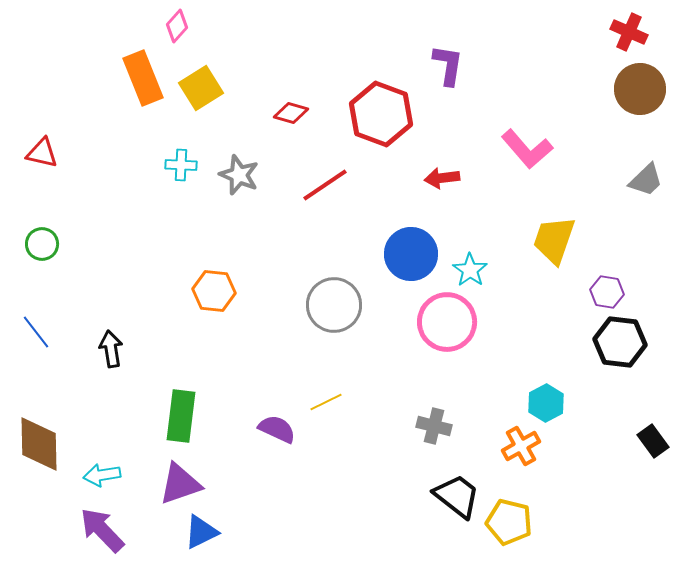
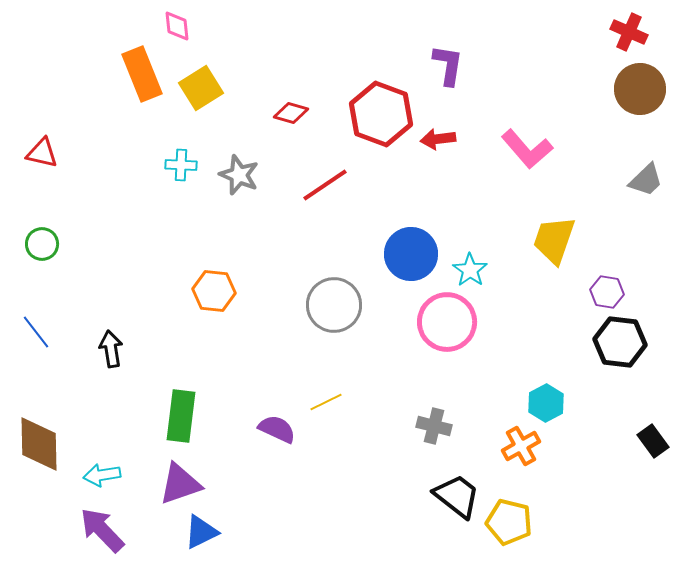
pink diamond: rotated 48 degrees counterclockwise
orange rectangle: moved 1 px left, 4 px up
red arrow: moved 4 px left, 39 px up
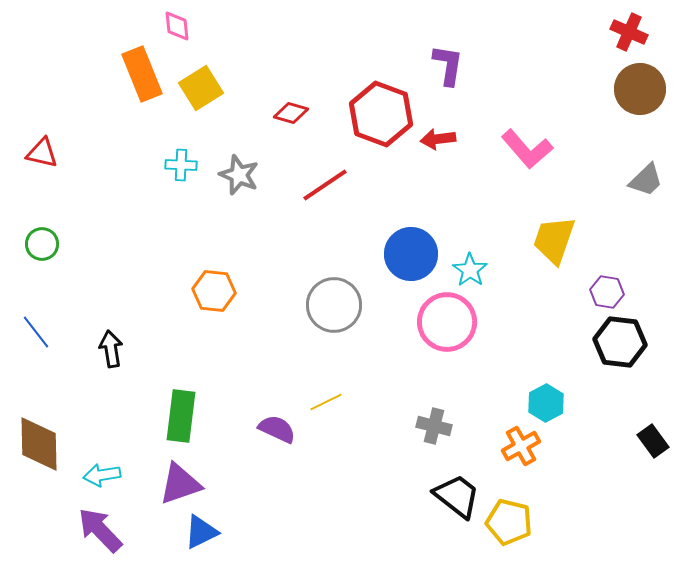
purple arrow: moved 2 px left
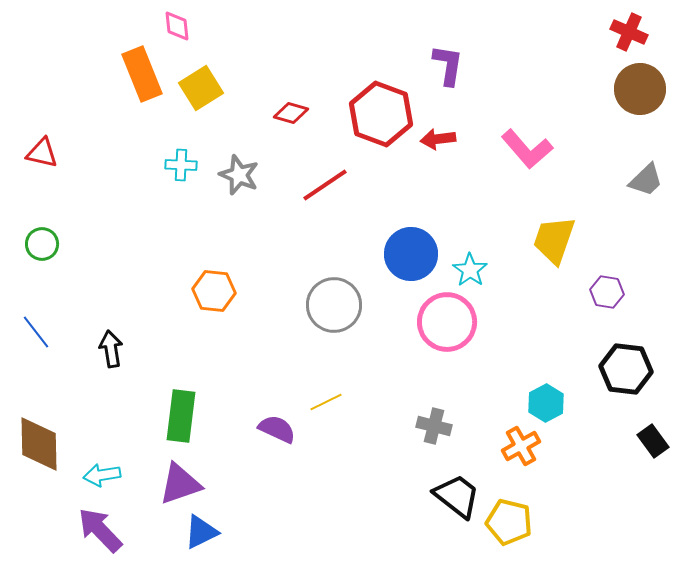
black hexagon: moved 6 px right, 27 px down
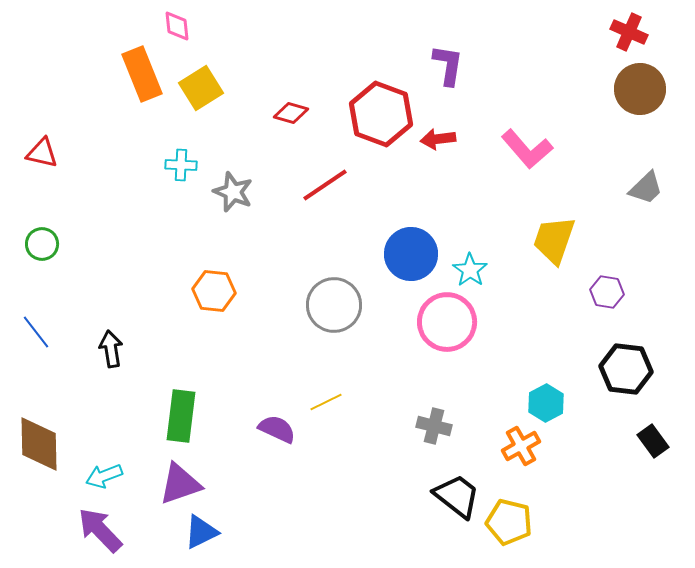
gray star: moved 6 px left, 17 px down
gray trapezoid: moved 8 px down
cyan arrow: moved 2 px right, 1 px down; rotated 12 degrees counterclockwise
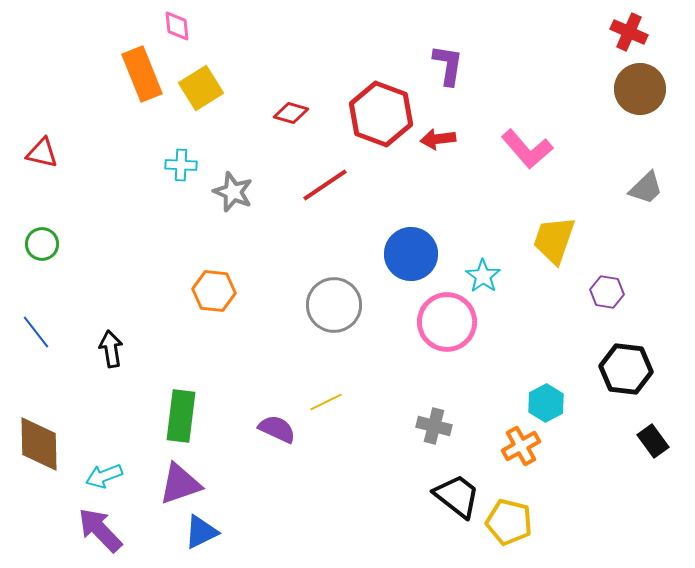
cyan star: moved 13 px right, 6 px down
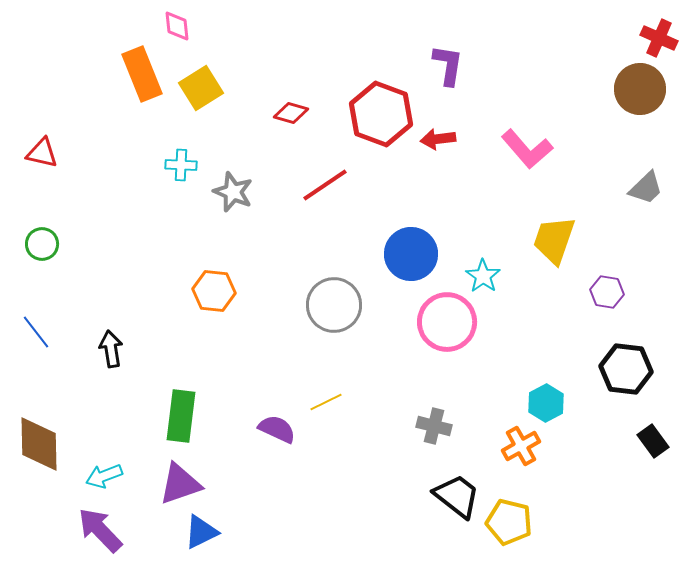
red cross: moved 30 px right, 6 px down
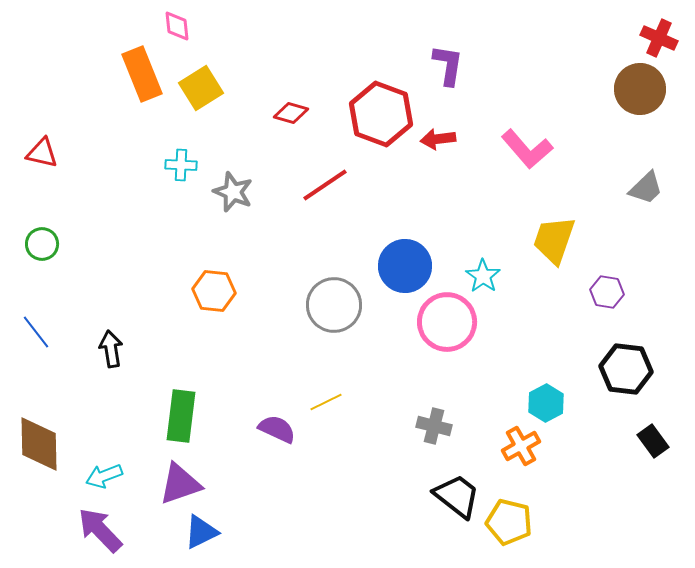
blue circle: moved 6 px left, 12 px down
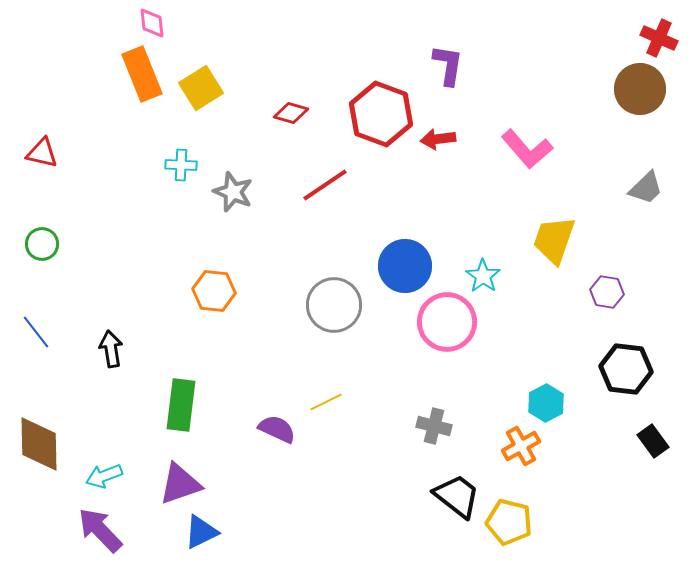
pink diamond: moved 25 px left, 3 px up
green rectangle: moved 11 px up
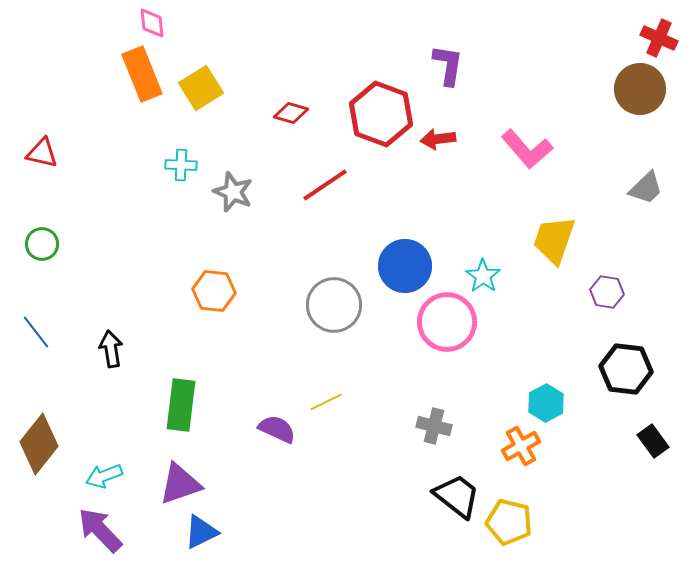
brown diamond: rotated 40 degrees clockwise
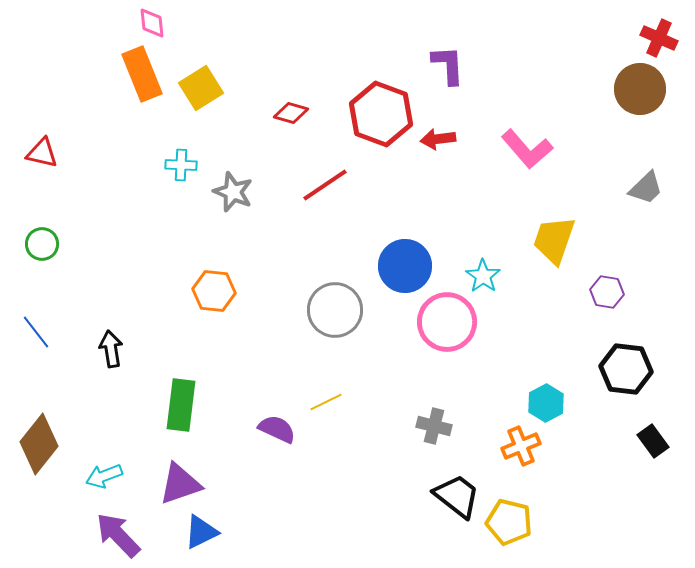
purple L-shape: rotated 12 degrees counterclockwise
gray circle: moved 1 px right, 5 px down
orange cross: rotated 6 degrees clockwise
purple arrow: moved 18 px right, 5 px down
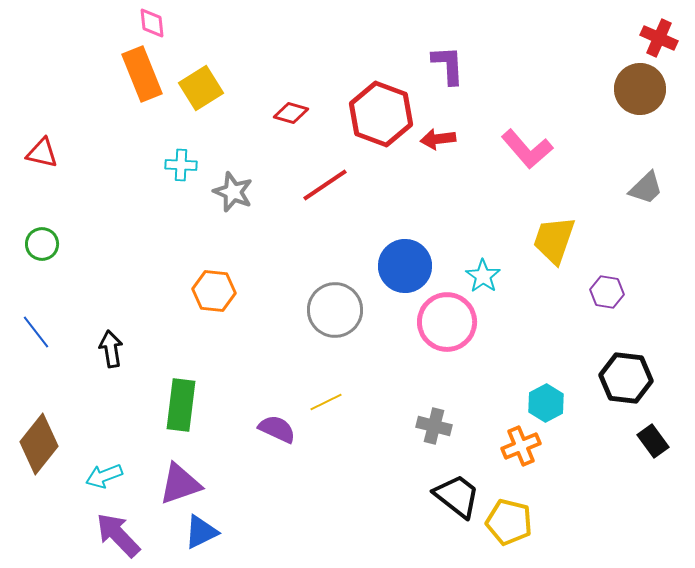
black hexagon: moved 9 px down
